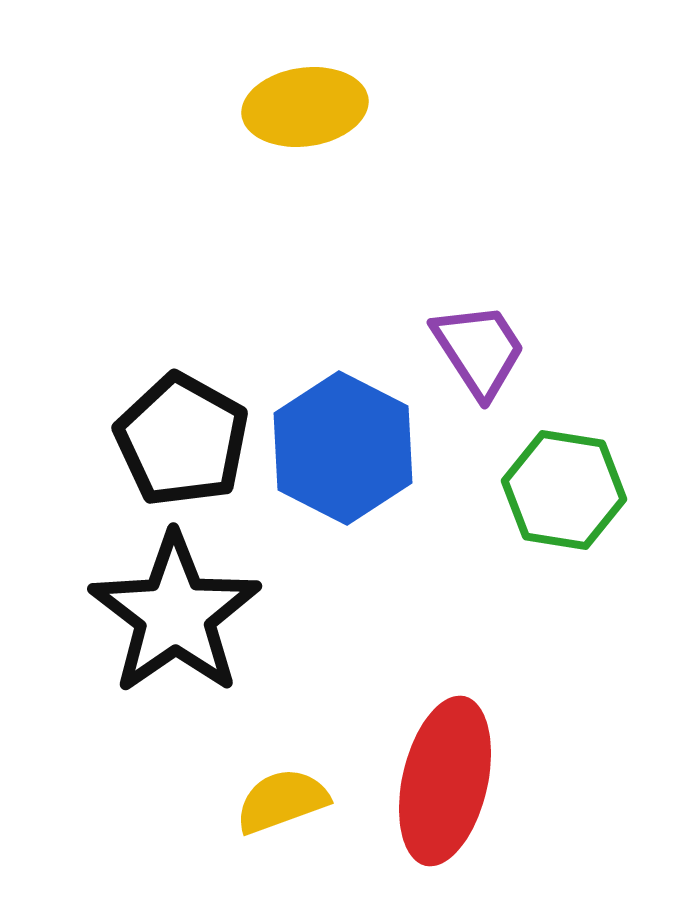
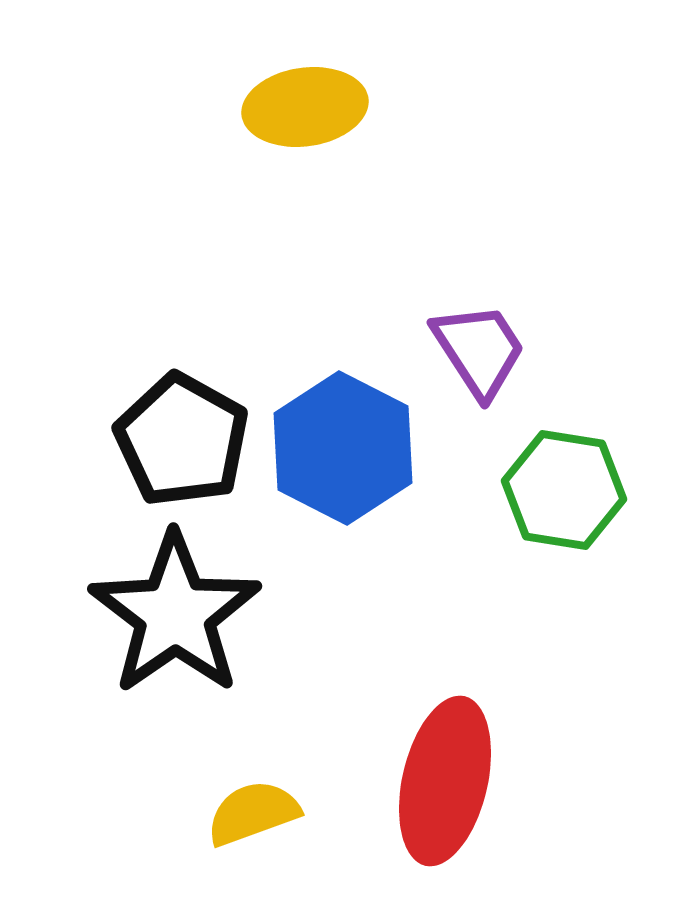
yellow semicircle: moved 29 px left, 12 px down
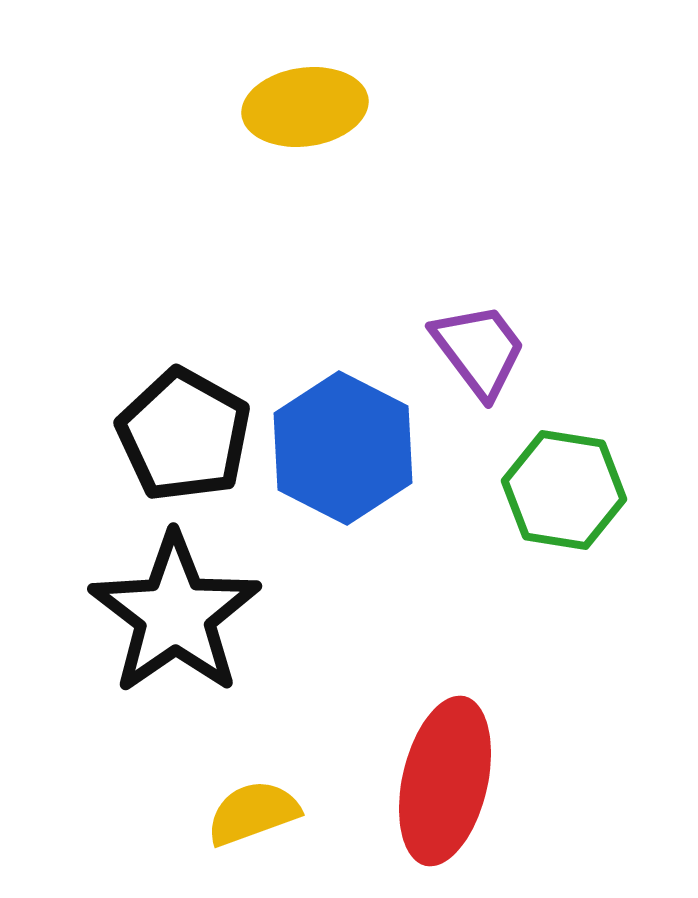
purple trapezoid: rotated 4 degrees counterclockwise
black pentagon: moved 2 px right, 5 px up
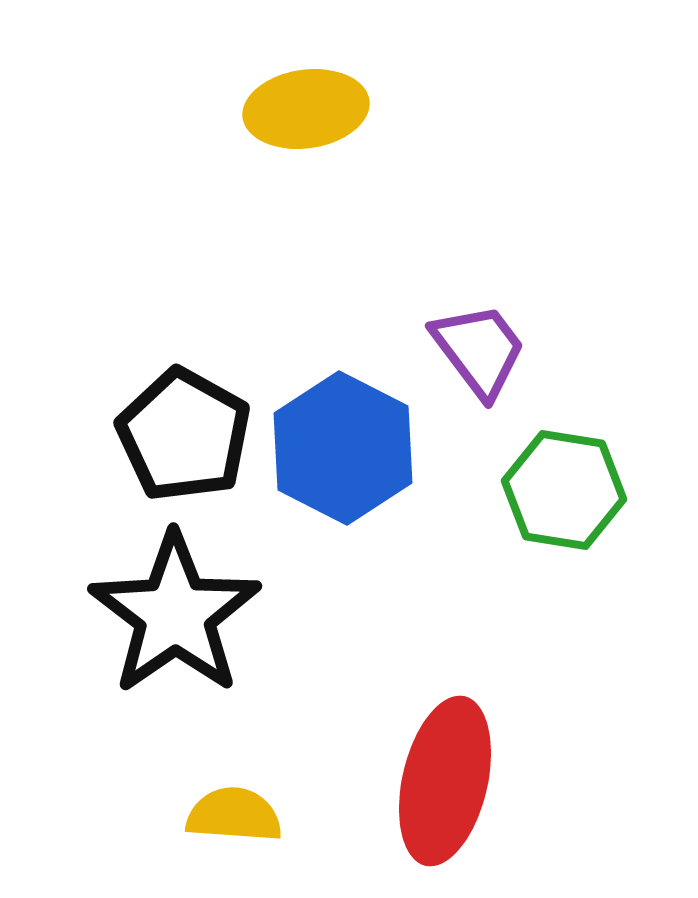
yellow ellipse: moved 1 px right, 2 px down
yellow semicircle: moved 19 px left, 2 px down; rotated 24 degrees clockwise
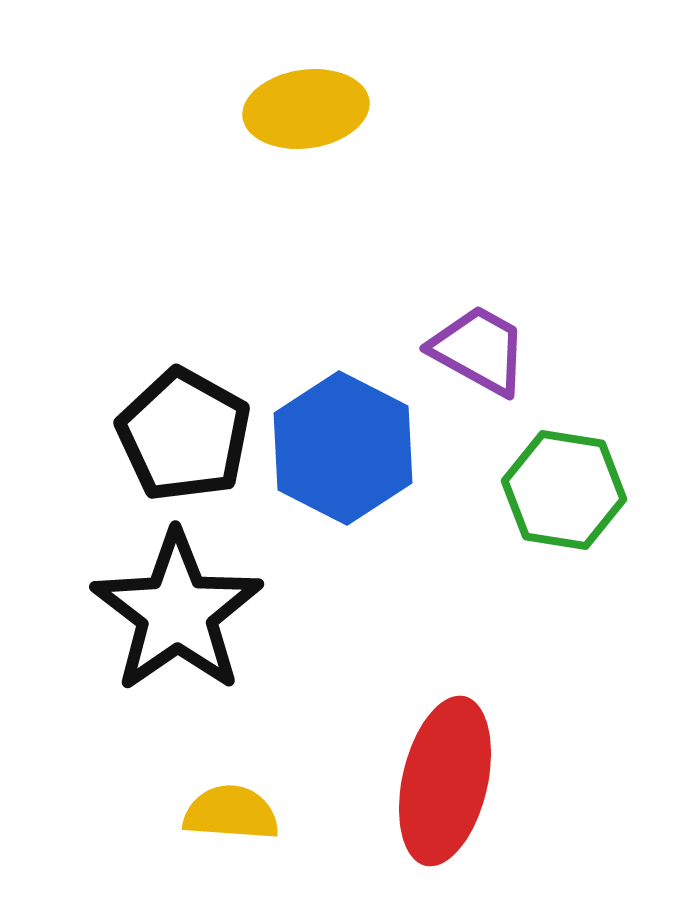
purple trapezoid: rotated 24 degrees counterclockwise
black star: moved 2 px right, 2 px up
yellow semicircle: moved 3 px left, 2 px up
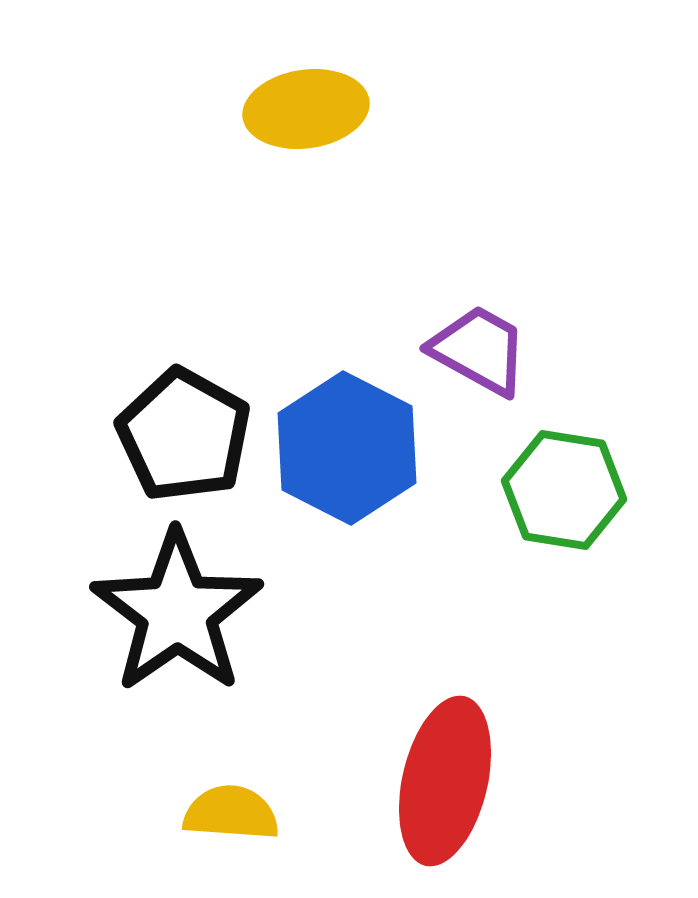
blue hexagon: moved 4 px right
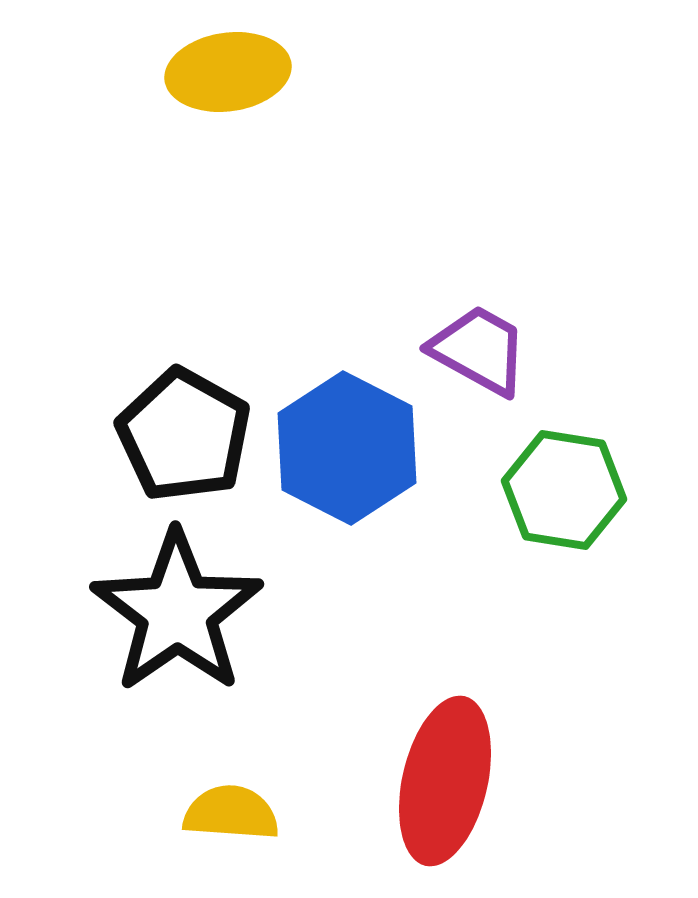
yellow ellipse: moved 78 px left, 37 px up
